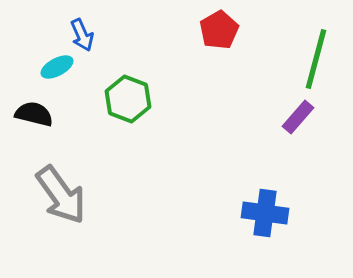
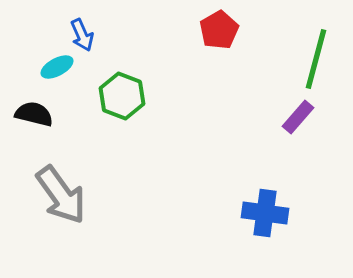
green hexagon: moved 6 px left, 3 px up
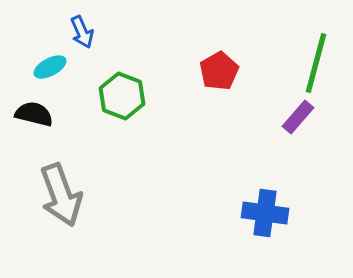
red pentagon: moved 41 px down
blue arrow: moved 3 px up
green line: moved 4 px down
cyan ellipse: moved 7 px left
gray arrow: rotated 16 degrees clockwise
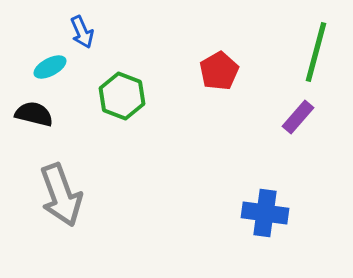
green line: moved 11 px up
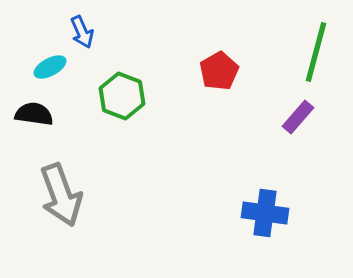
black semicircle: rotated 6 degrees counterclockwise
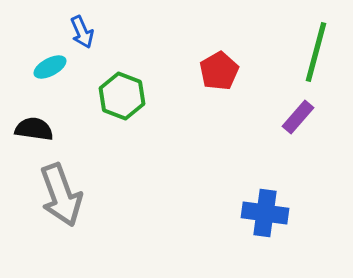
black semicircle: moved 15 px down
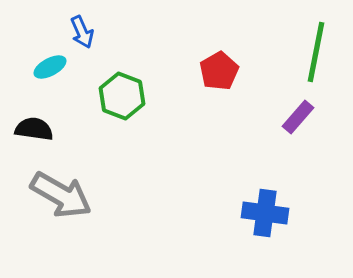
green line: rotated 4 degrees counterclockwise
gray arrow: rotated 40 degrees counterclockwise
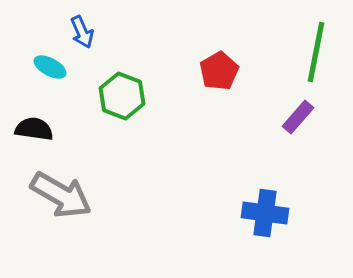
cyan ellipse: rotated 56 degrees clockwise
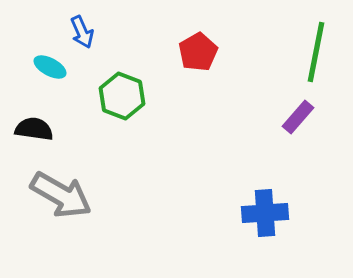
red pentagon: moved 21 px left, 19 px up
blue cross: rotated 12 degrees counterclockwise
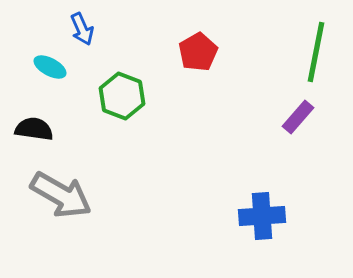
blue arrow: moved 3 px up
blue cross: moved 3 px left, 3 px down
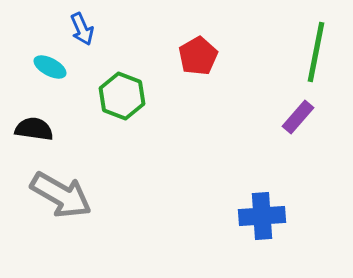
red pentagon: moved 4 px down
